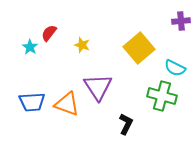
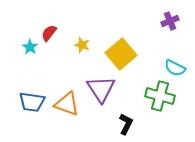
purple cross: moved 11 px left; rotated 18 degrees counterclockwise
yellow square: moved 18 px left, 6 px down
purple triangle: moved 3 px right, 2 px down
green cross: moved 2 px left
blue trapezoid: rotated 12 degrees clockwise
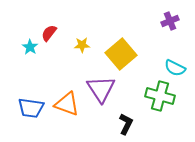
yellow star: rotated 21 degrees counterclockwise
blue trapezoid: moved 1 px left, 6 px down
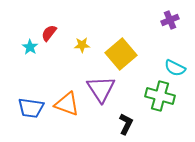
purple cross: moved 1 px up
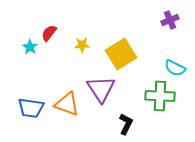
yellow square: rotated 8 degrees clockwise
green cross: rotated 12 degrees counterclockwise
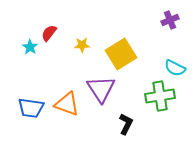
green cross: rotated 12 degrees counterclockwise
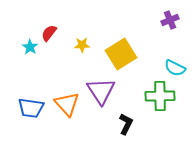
purple triangle: moved 2 px down
green cross: rotated 8 degrees clockwise
orange triangle: rotated 28 degrees clockwise
